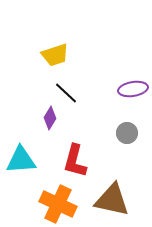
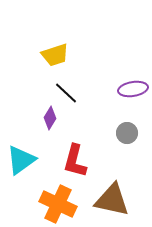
cyan triangle: rotated 32 degrees counterclockwise
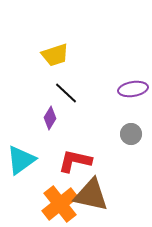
gray circle: moved 4 px right, 1 px down
red L-shape: rotated 88 degrees clockwise
brown triangle: moved 21 px left, 5 px up
orange cross: moved 2 px right; rotated 27 degrees clockwise
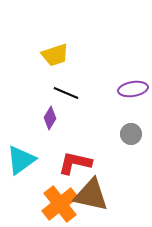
black line: rotated 20 degrees counterclockwise
red L-shape: moved 2 px down
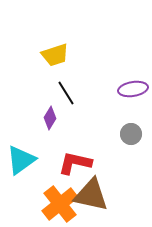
black line: rotated 35 degrees clockwise
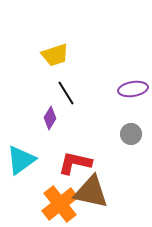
brown triangle: moved 3 px up
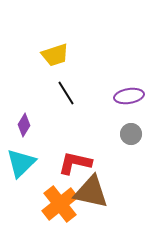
purple ellipse: moved 4 px left, 7 px down
purple diamond: moved 26 px left, 7 px down
cyan triangle: moved 3 px down; rotated 8 degrees counterclockwise
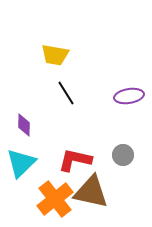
yellow trapezoid: rotated 28 degrees clockwise
purple diamond: rotated 30 degrees counterclockwise
gray circle: moved 8 px left, 21 px down
red L-shape: moved 3 px up
orange cross: moved 5 px left, 5 px up
